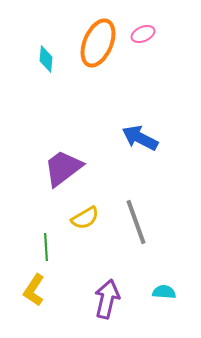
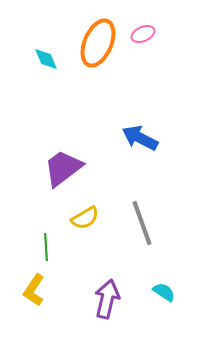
cyan diamond: rotated 28 degrees counterclockwise
gray line: moved 6 px right, 1 px down
cyan semicircle: rotated 30 degrees clockwise
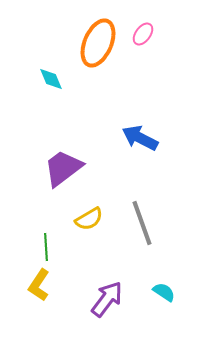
pink ellipse: rotated 30 degrees counterclockwise
cyan diamond: moved 5 px right, 20 px down
yellow semicircle: moved 4 px right, 1 px down
yellow L-shape: moved 5 px right, 5 px up
purple arrow: rotated 24 degrees clockwise
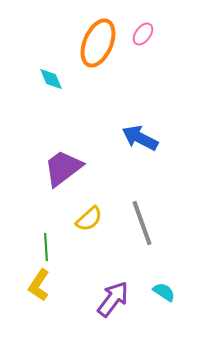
yellow semicircle: rotated 12 degrees counterclockwise
purple arrow: moved 6 px right
